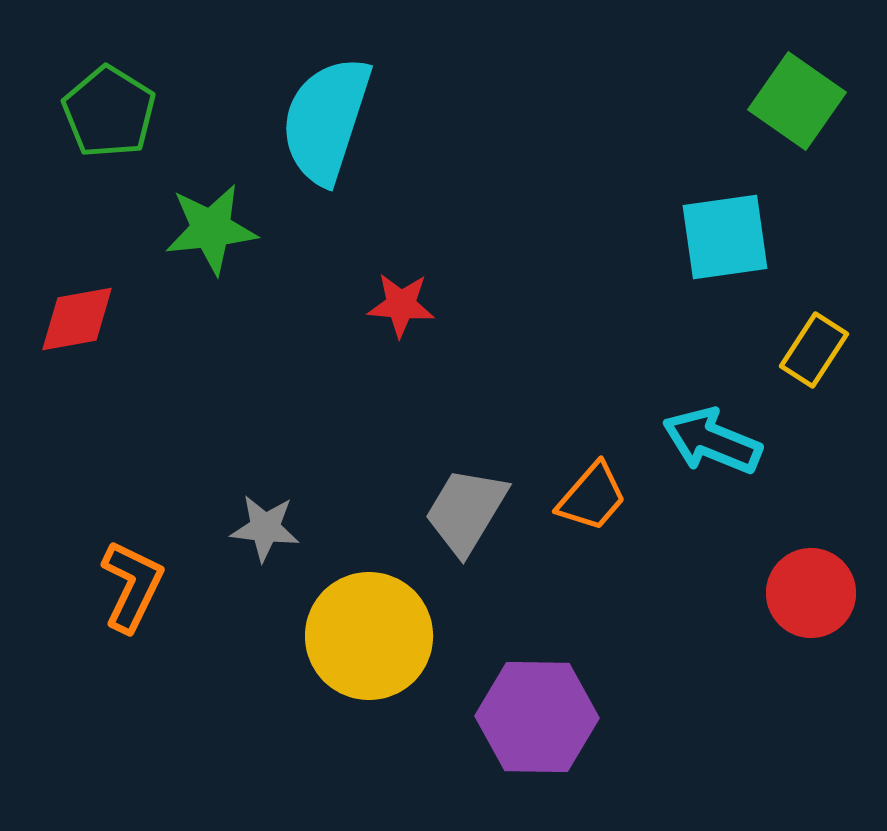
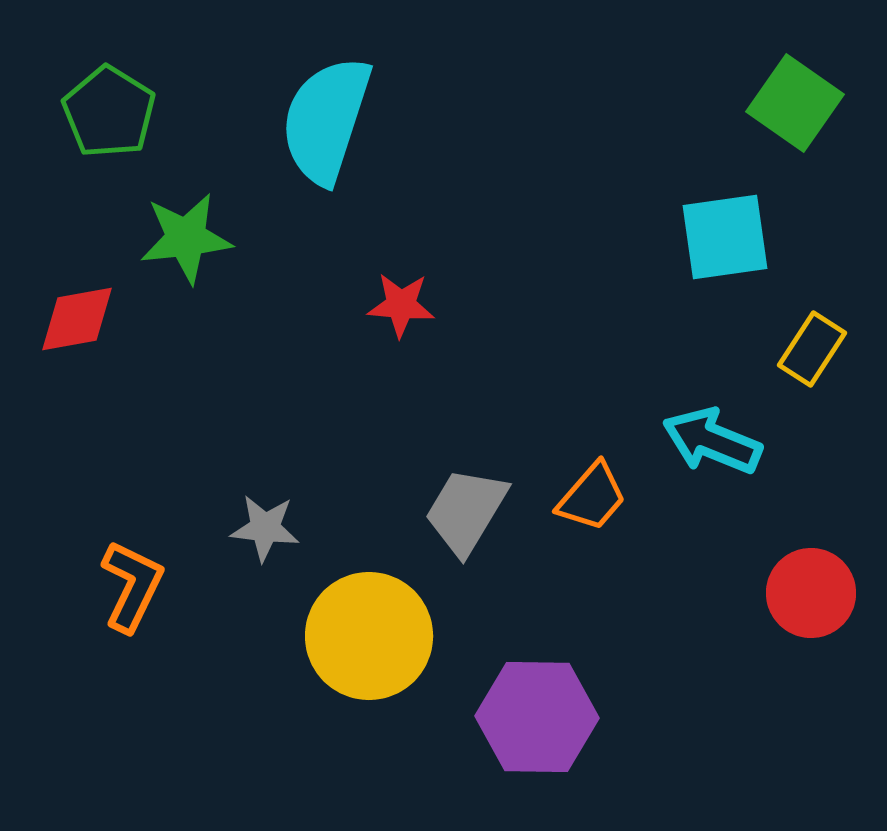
green square: moved 2 px left, 2 px down
green star: moved 25 px left, 9 px down
yellow rectangle: moved 2 px left, 1 px up
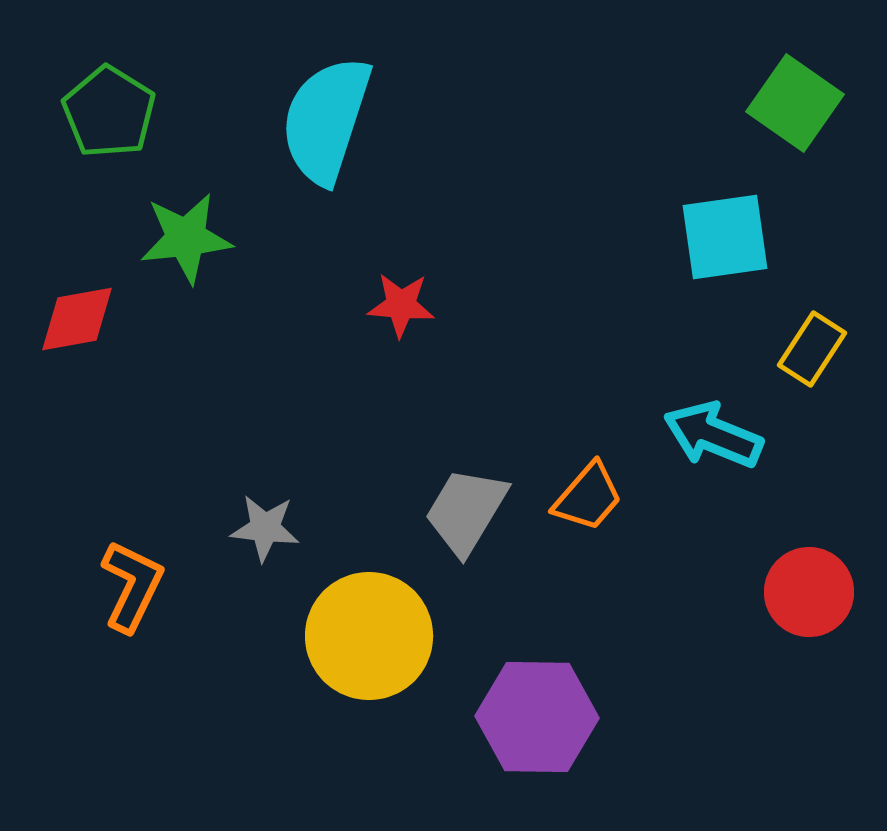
cyan arrow: moved 1 px right, 6 px up
orange trapezoid: moved 4 px left
red circle: moved 2 px left, 1 px up
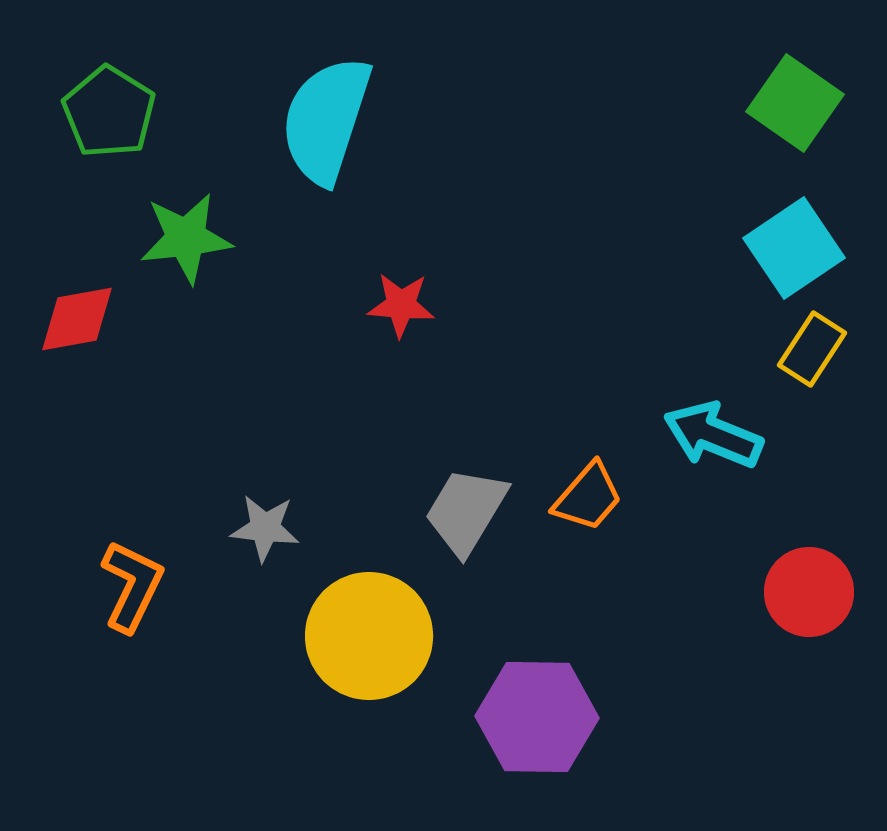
cyan square: moved 69 px right, 11 px down; rotated 26 degrees counterclockwise
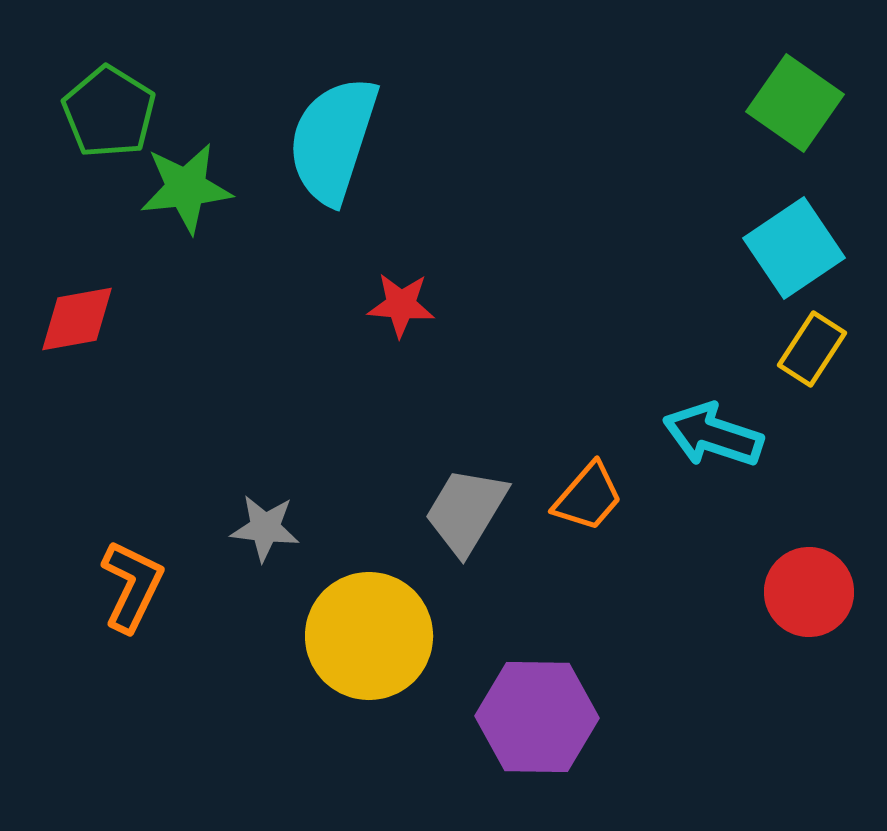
cyan semicircle: moved 7 px right, 20 px down
green star: moved 50 px up
cyan arrow: rotated 4 degrees counterclockwise
